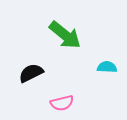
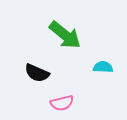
cyan semicircle: moved 4 px left
black semicircle: moved 6 px right; rotated 130 degrees counterclockwise
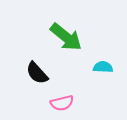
green arrow: moved 1 px right, 2 px down
black semicircle: rotated 25 degrees clockwise
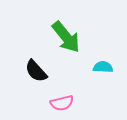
green arrow: rotated 12 degrees clockwise
black semicircle: moved 1 px left, 2 px up
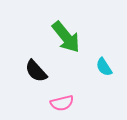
cyan semicircle: moved 1 px right; rotated 126 degrees counterclockwise
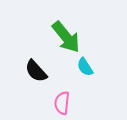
cyan semicircle: moved 19 px left
pink semicircle: rotated 110 degrees clockwise
